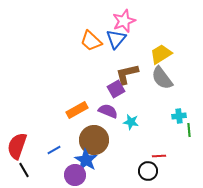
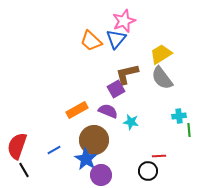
blue star: moved 1 px up
purple circle: moved 26 px right
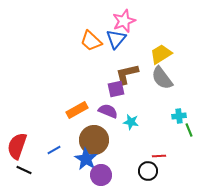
purple square: rotated 18 degrees clockwise
green line: rotated 16 degrees counterclockwise
black line: rotated 35 degrees counterclockwise
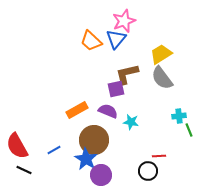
red semicircle: rotated 48 degrees counterclockwise
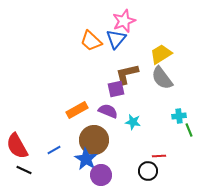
cyan star: moved 2 px right
